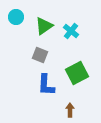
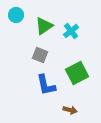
cyan circle: moved 2 px up
cyan cross: rotated 14 degrees clockwise
blue L-shape: rotated 15 degrees counterclockwise
brown arrow: rotated 104 degrees clockwise
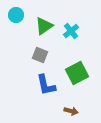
brown arrow: moved 1 px right, 1 px down
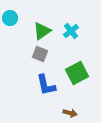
cyan circle: moved 6 px left, 3 px down
green triangle: moved 2 px left, 5 px down
gray square: moved 1 px up
brown arrow: moved 1 px left, 2 px down
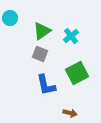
cyan cross: moved 5 px down
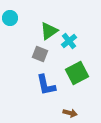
green triangle: moved 7 px right
cyan cross: moved 2 px left, 5 px down
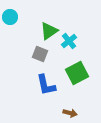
cyan circle: moved 1 px up
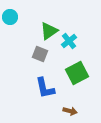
blue L-shape: moved 1 px left, 3 px down
brown arrow: moved 2 px up
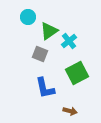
cyan circle: moved 18 px right
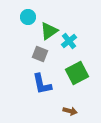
blue L-shape: moved 3 px left, 4 px up
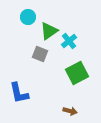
blue L-shape: moved 23 px left, 9 px down
